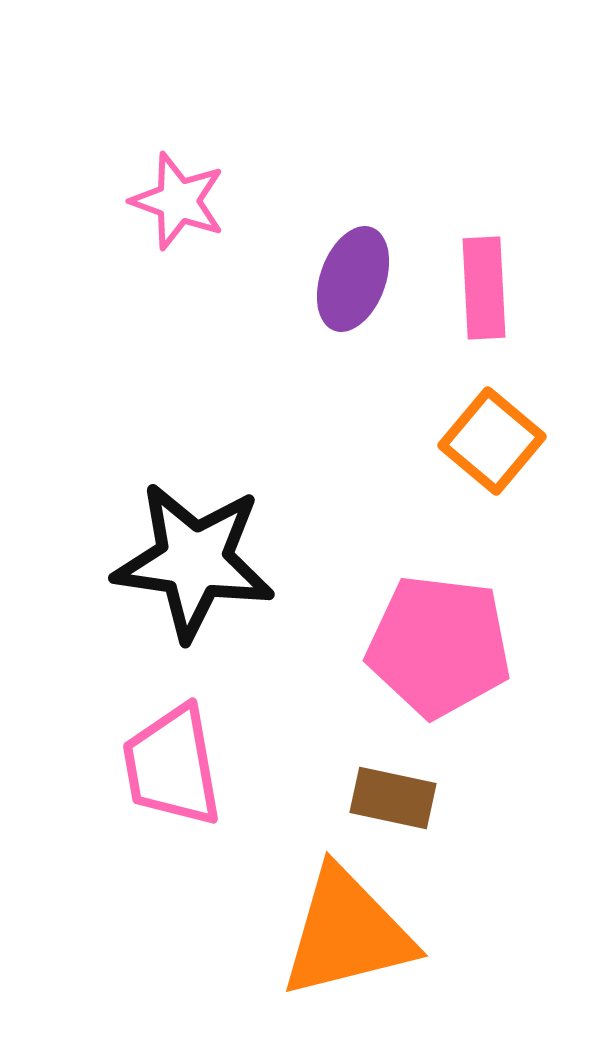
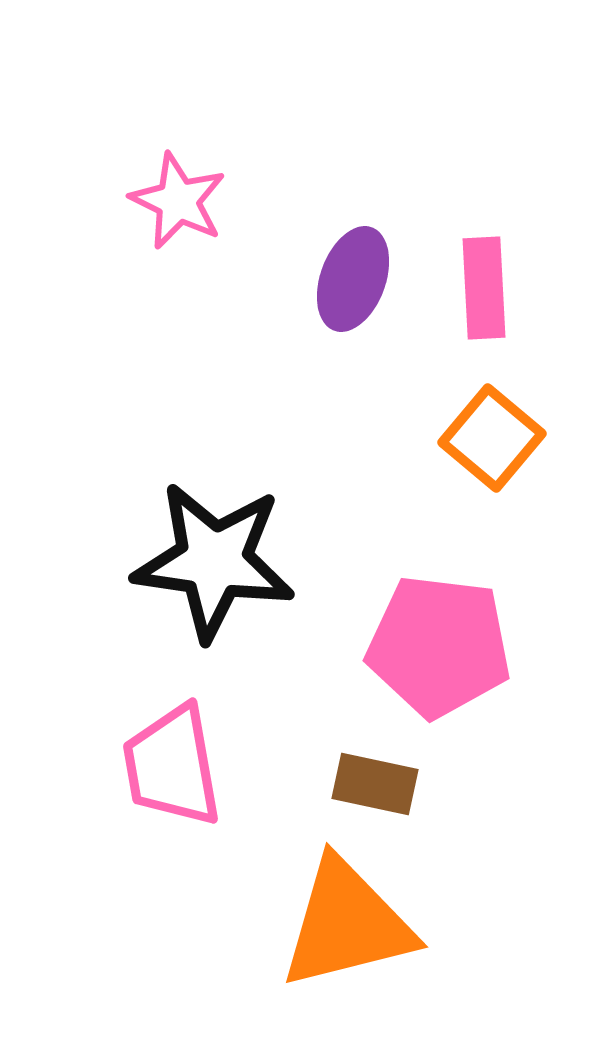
pink star: rotated 6 degrees clockwise
orange square: moved 3 px up
black star: moved 20 px right
brown rectangle: moved 18 px left, 14 px up
orange triangle: moved 9 px up
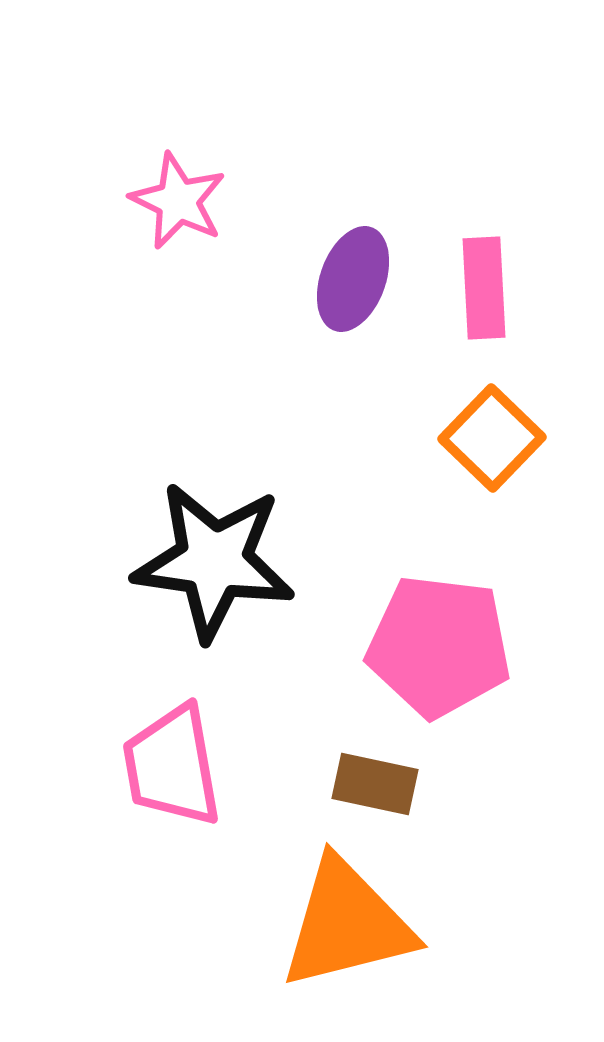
orange square: rotated 4 degrees clockwise
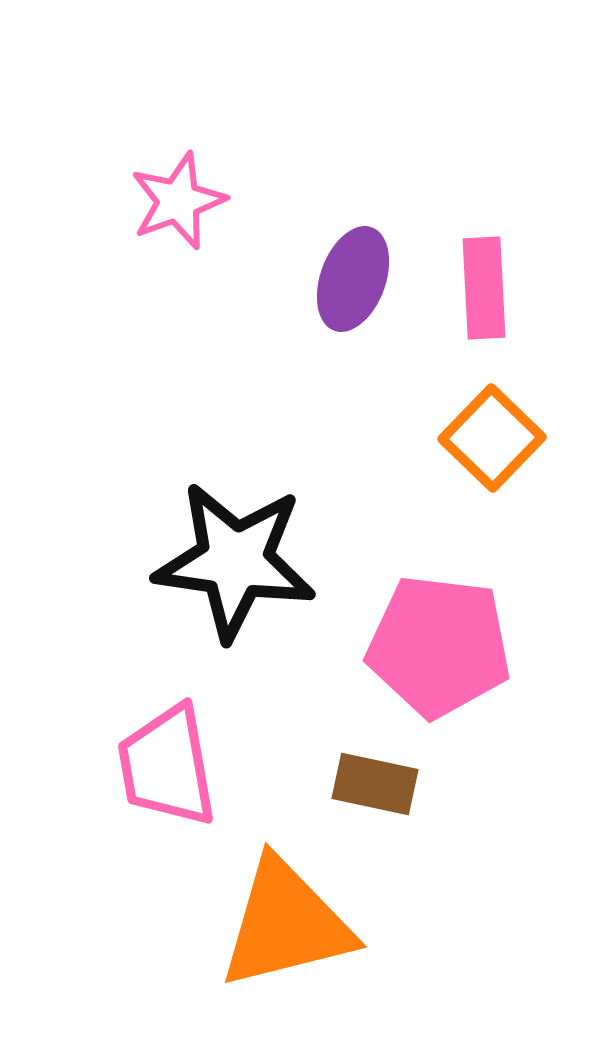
pink star: rotated 26 degrees clockwise
black star: moved 21 px right
pink trapezoid: moved 5 px left
orange triangle: moved 61 px left
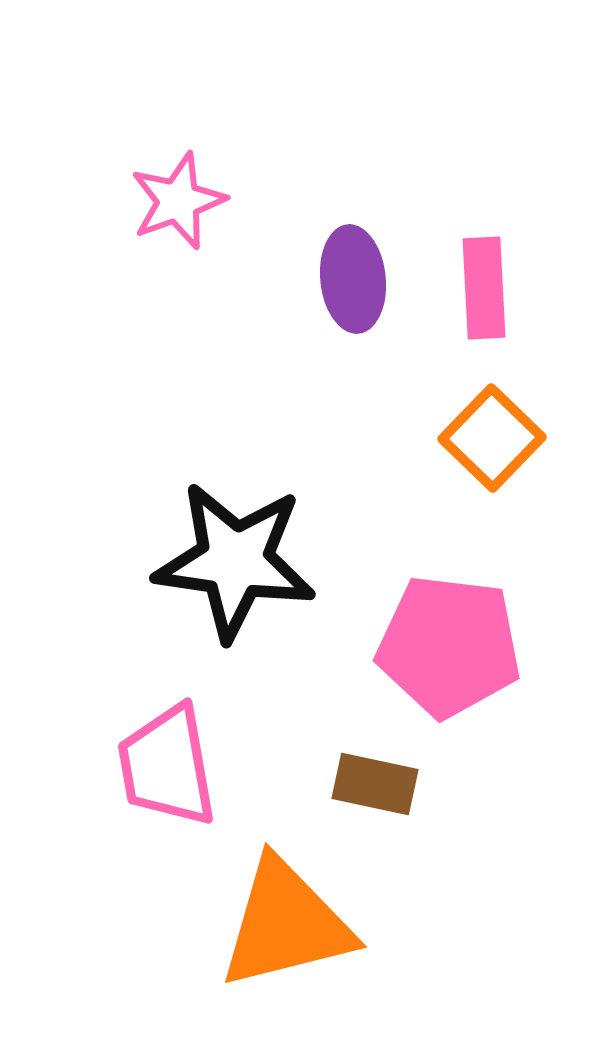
purple ellipse: rotated 26 degrees counterclockwise
pink pentagon: moved 10 px right
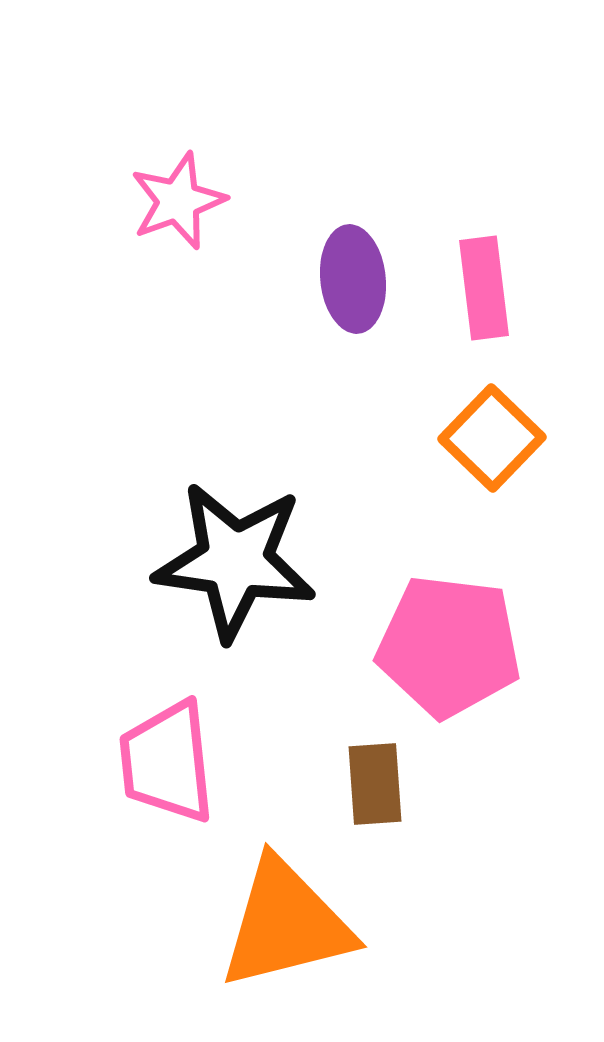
pink rectangle: rotated 4 degrees counterclockwise
pink trapezoid: moved 4 px up; rotated 4 degrees clockwise
brown rectangle: rotated 74 degrees clockwise
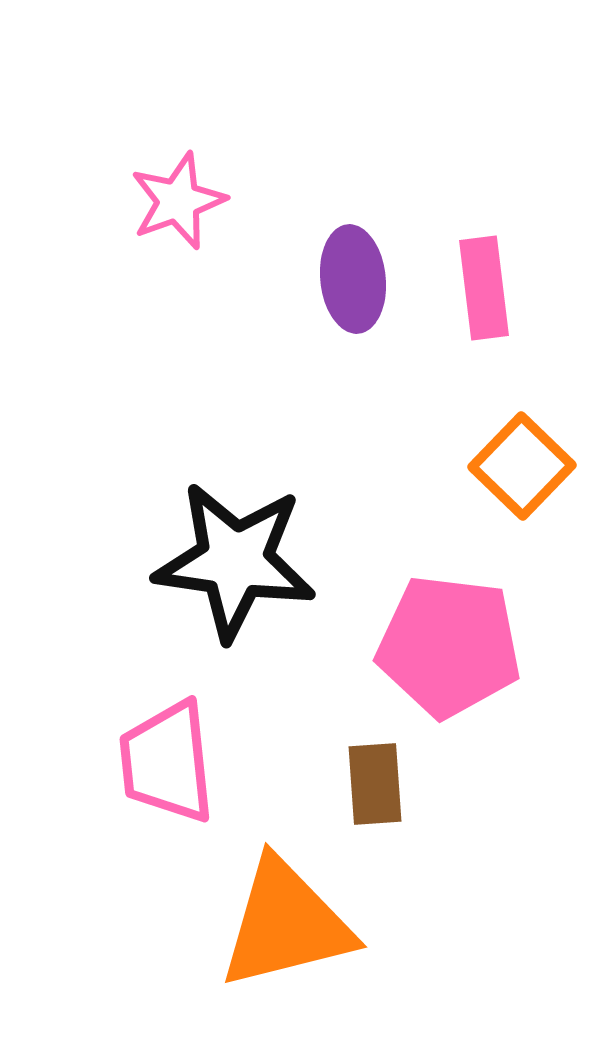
orange square: moved 30 px right, 28 px down
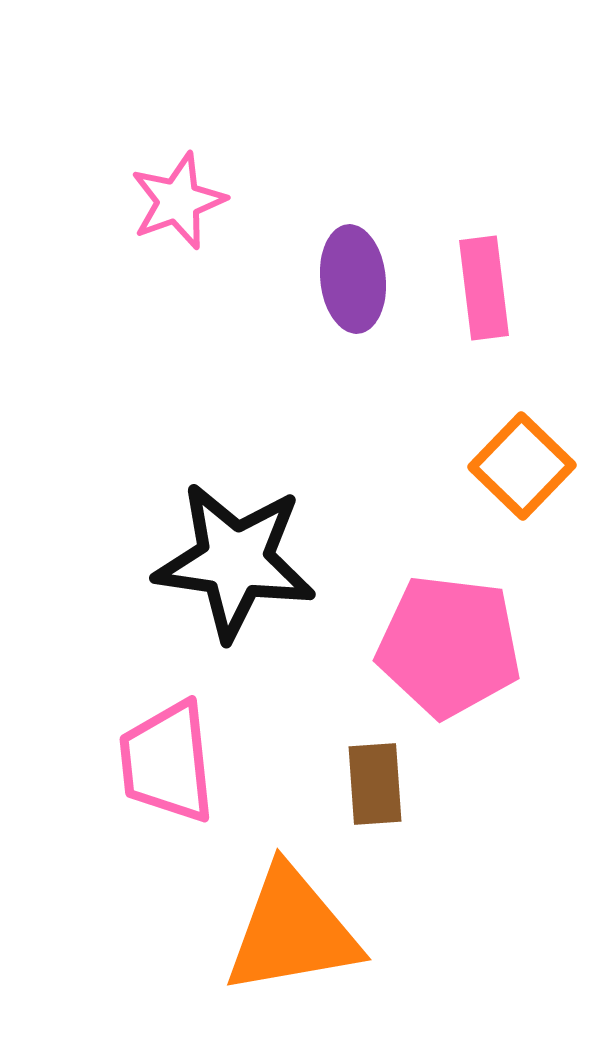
orange triangle: moved 6 px right, 7 px down; rotated 4 degrees clockwise
